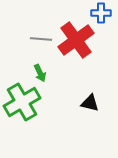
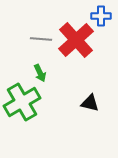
blue cross: moved 3 px down
red cross: rotated 6 degrees counterclockwise
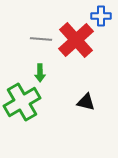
green arrow: rotated 24 degrees clockwise
black triangle: moved 4 px left, 1 px up
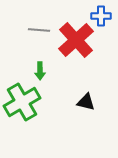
gray line: moved 2 px left, 9 px up
green arrow: moved 2 px up
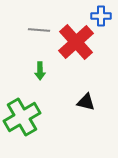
red cross: moved 2 px down
green cross: moved 15 px down
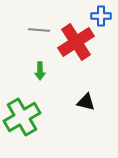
red cross: rotated 9 degrees clockwise
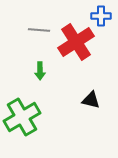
black triangle: moved 5 px right, 2 px up
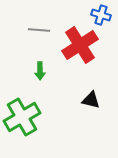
blue cross: moved 1 px up; rotated 18 degrees clockwise
red cross: moved 4 px right, 3 px down
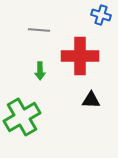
red cross: moved 11 px down; rotated 33 degrees clockwise
black triangle: rotated 12 degrees counterclockwise
